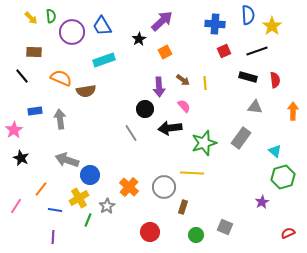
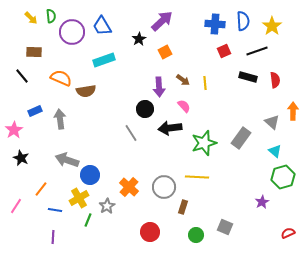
blue semicircle at (248, 15): moved 5 px left, 6 px down
gray triangle at (255, 107): moved 17 px right, 15 px down; rotated 35 degrees clockwise
blue rectangle at (35, 111): rotated 16 degrees counterclockwise
yellow line at (192, 173): moved 5 px right, 4 px down
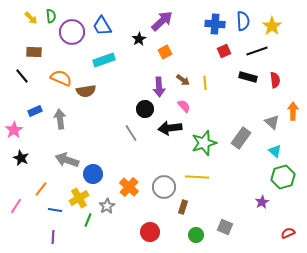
blue circle at (90, 175): moved 3 px right, 1 px up
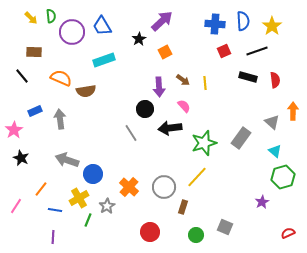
yellow line at (197, 177): rotated 50 degrees counterclockwise
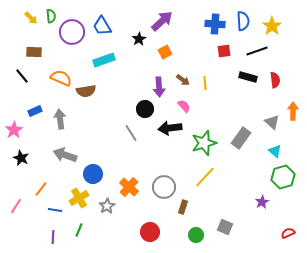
red square at (224, 51): rotated 16 degrees clockwise
gray arrow at (67, 160): moved 2 px left, 5 px up
yellow line at (197, 177): moved 8 px right
green line at (88, 220): moved 9 px left, 10 px down
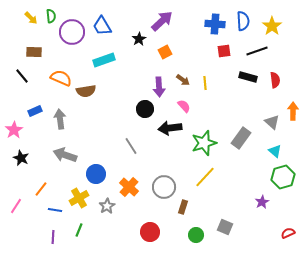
gray line at (131, 133): moved 13 px down
blue circle at (93, 174): moved 3 px right
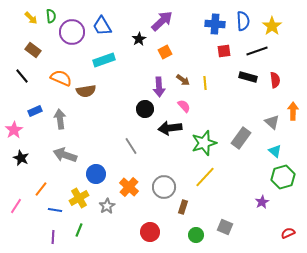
brown rectangle at (34, 52): moved 1 px left, 2 px up; rotated 35 degrees clockwise
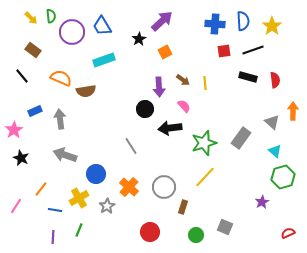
black line at (257, 51): moved 4 px left, 1 px up
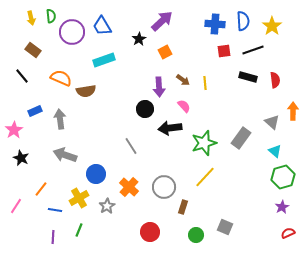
yellow arrow at (31, 18): rotated 32 degrees clockwise
purple star at (262, 202): moved 20 px right, 5 px down
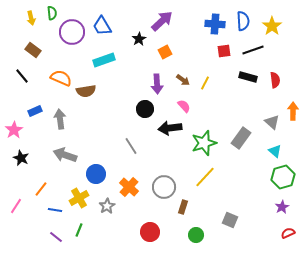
green semicircle at (51, 16): moved 1 px right, 3 px up
yellow line at (205, 83): rotated 32 degrees clockwise
purple arrow at (159, 87): moved 2 px left, 3 px up
gray square at (225, 227): moved 5 px right, 7 px up
purple line at (53, 237): moved 3 px right; rotated 56 degrees counterclockwise
